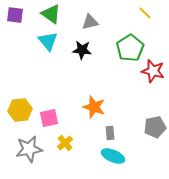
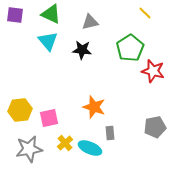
green triangle: rotated 10 degrees counterclockwise
cyan ellipse: moved 23 px left, 8 px up
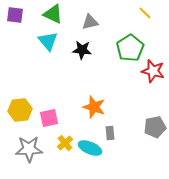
green triangle: moved 2 px right
gray star: rotated 8 degrees clockwise
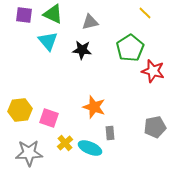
purple square: moved 9 px right
pink square: rotated 30 degrees clockwise
gray star: moved 4 px down
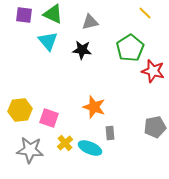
gray star: moved 1 px right, 3 px up; rotated 8 degrees clockwise
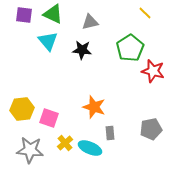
yellow hexagon: moved 2 px right, 1 px up
gray pentagon: moved 4 px left, 2 px down
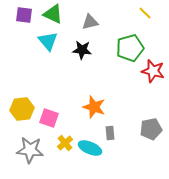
green pentagon: rotated 16 degrees clockwise
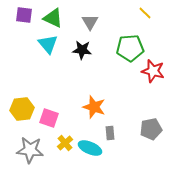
green triangle: moved 4 px down
gray triangle: rotated 48 degrees counterclockwise
cyan triangle: moved 3 px down
green pentagon: rotated 12 degrees clockwise
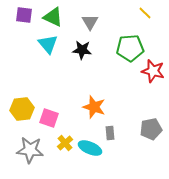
green triangle: moved 1 px up
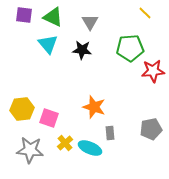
red star: rotated 20 degrees counterclockwise
